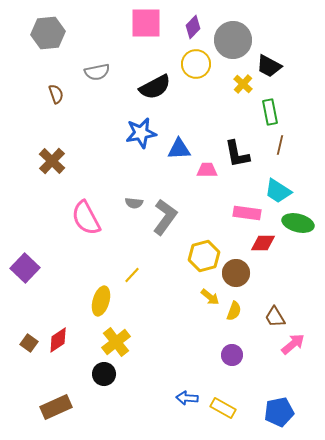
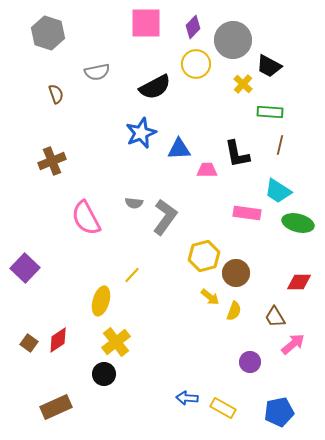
gray hexagon at (48, 33): rotated 24 degrees clockwise
green rectangle at (270, 112): rotated 75 degrees counterclockwise
blue star at (141, 133): rotated 12 degrees counterclockwise
brown cross at (52, 161): rotated 24 degrees clockwise
red diamond at (263, 243): moved 36 px right, 39 px down
purple circle at (232, 355): moved 18 px right, 7 px down
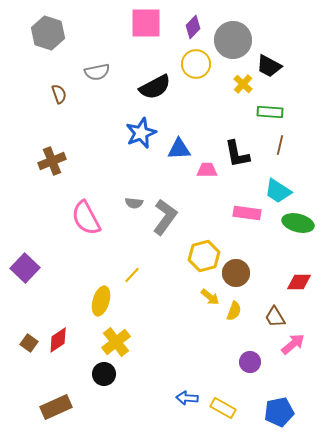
brown semicircle at (56, 94): moved 3 px right
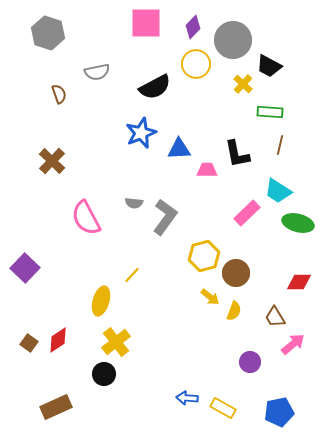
brown cross at (52, 161): rotated 24 degrees counterclockwise
pink rectangle at (247, 213): rotated 52 degrees counterclockwise
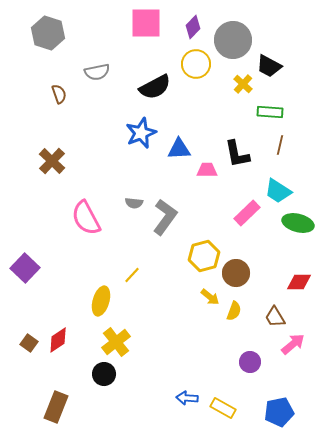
brown rectangle at (56, 407): rotated 44 degrees counterclockwise
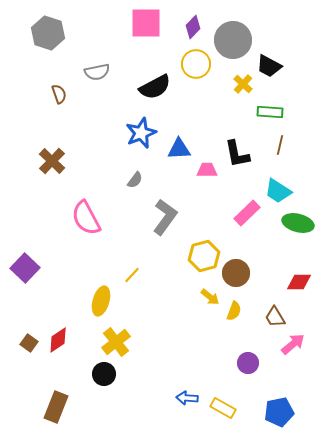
gray semicircle at (134, 203): moved 1 px right, 23 px up; rotated 60 degrees counterclockwise
purple circle at (250, 362): moved 2 px left, 1 px down
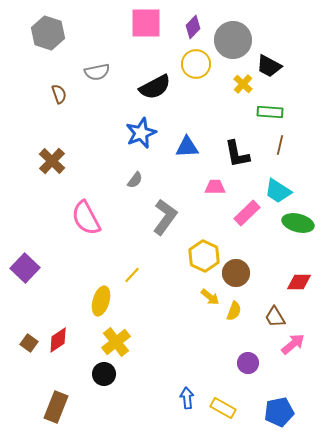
blue triangle at (179, 149): moved 8 px right, 2 px up
pink trapezoid at (207, 170): moved 8 px right, 17 px down
yellow hexagon at (204, 256): rotated 20 degrees counterclockwise
blue arrow at (187, 398): rotated 80 degrees clockwise
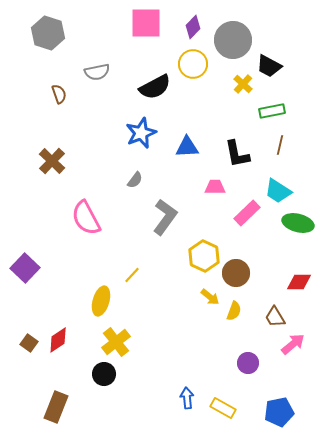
yellow circle at (196, 64): moved 3 px left
green rectangle at (270, 112): moved 2 px right, 1 px up; rotated 15 degrees counterclockwise
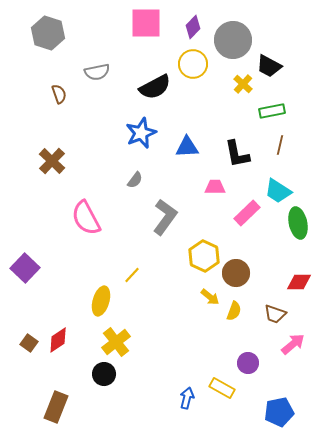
green ellipse at (298, 223): rotated 64 degrees clockwise
brown trapezoid at (275, 317): moved 3 px up; rotated 40 degrees counterclockwise
blue arrow at (187, 398): rotated 20 degrees clockwise
yellow rectangle at (223, 408): moved 1 px left, 20 px up
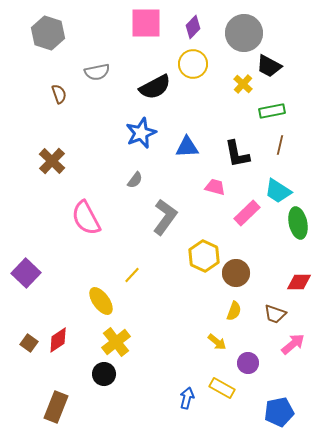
gray circle at (233, 40): moved 11 px right, 7 px up
pink trapezoid at (215, 187): rotated 15 degrees clockwise
purple square at (25, 268): moved 1 px right, 5 px down
yellow arrow at (210, 297): moved 7 px right, 45 px down
yellow ellipse at (101, 301): rotated 52 degrees counterclockwise
